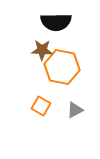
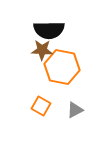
black semicircle: moved 7 px left, 8 px down
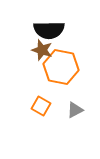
brown star: rotated 15 degrees clockwise
orange hexagon: moved 1 px left
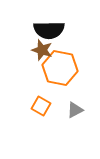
orange hexagon: moved 1 px left, 1 px down
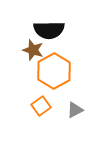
brown star: moved 9 px left
orange hexagon: moved 6 px left, 3 px down; rotated 20 degrees clockwise
orange square: rotated 24 degrees clockwise
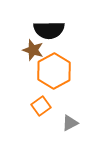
gray triangle: moved 5 px left, 13 px down
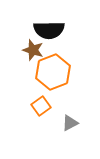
orange hexagon: moved 1 px left, 1 px down; rotated 8 degrees clockwise
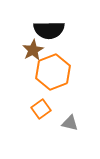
brown star: rotated 25 degrees clockwise
orange square: moved 3 px down
gray triangle: rotated 42 degrees clockwise
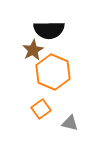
orange hexagon: rotated 16 degrees counterclockwise
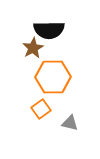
brown star: moved 2 px up
orange hexagon: moved 5 px down; rotated 24 degrees counterclockwise
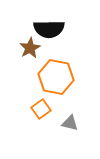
black semicircle: moved 1 px up
brown star: moved 3 px left
orange hexagon: moved 3 px right; rotated 12 degrees clockwise
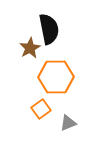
black semicircle: rotated 100 degrees counterclockwise
orange hexagon: rotated 12 degrees counterclockwise
gray triangle: moved 2 px left; rotated 36 degrees counterclockwise
